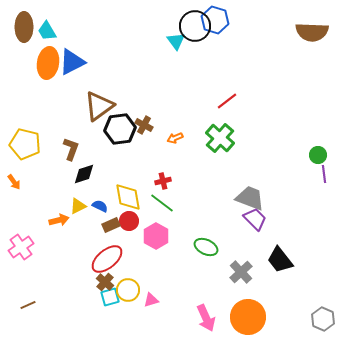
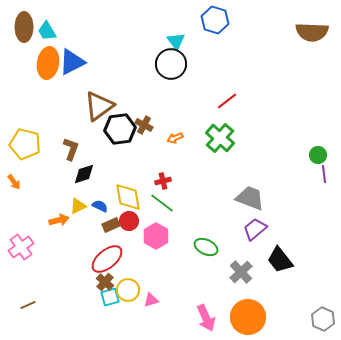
black circle at (195, 26): moved 24 px left, 38 px down
purple trapezoid at (255, 219): moved 10 px down; rotated 85 degrees counterclockwise
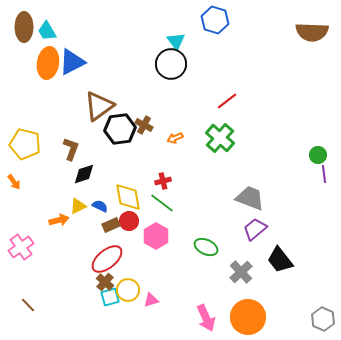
brown line at (28, 305): rotated 70 degrees clockwise
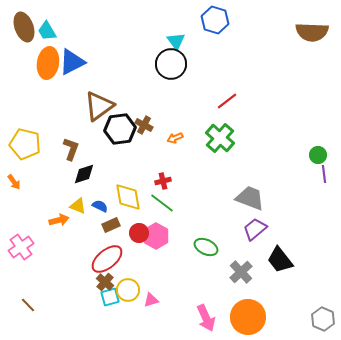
brown ellipse at (24, 27): rotated 20 degrees counterclockwise
yellow triangle at (78, 206): rotated 48 degrees clockwise
red circle at (129, 221): moved 10 px right, 12 px down
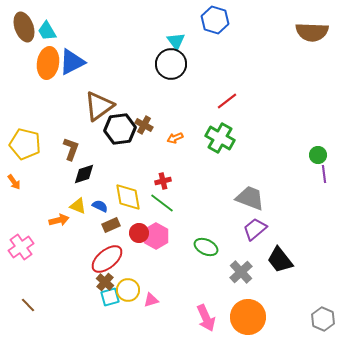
green cross at (220, 138): rotated 12 degrees counterclockwise
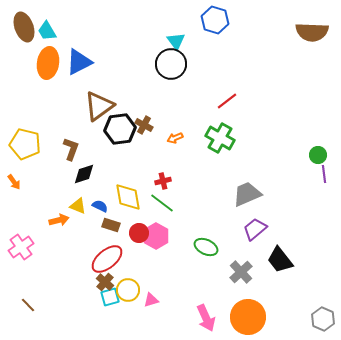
blue triangle at (72, 62): moved 7 px right
gray trapezoid at (250, 198): moved 3 px left, 4 px up; rotated 44 degrees counterclockwise
brown rectangle at (111, 225): rotated 42 degrees clockwise
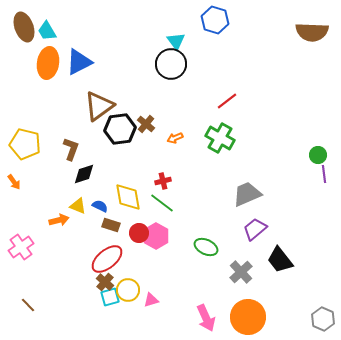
brown cross at (144, 125): moved 2 px right, 1 px up; rotated 12 degrees clockwise
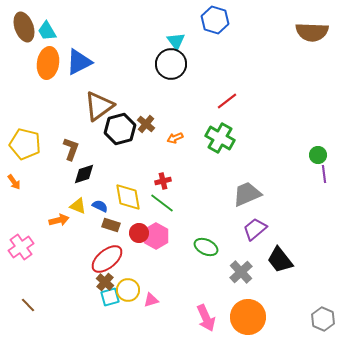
black hexagon at (120, 129): rotated 8 degrees counterclockwise
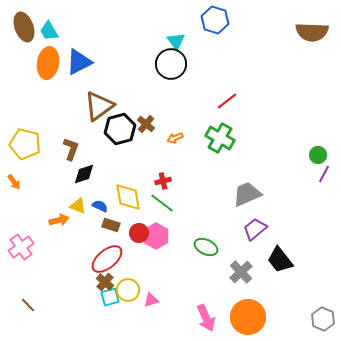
cyan trapezoid at (47, 31): moved 2 px right
purple line at (324, 174): rotated 36 degrees clockwise
